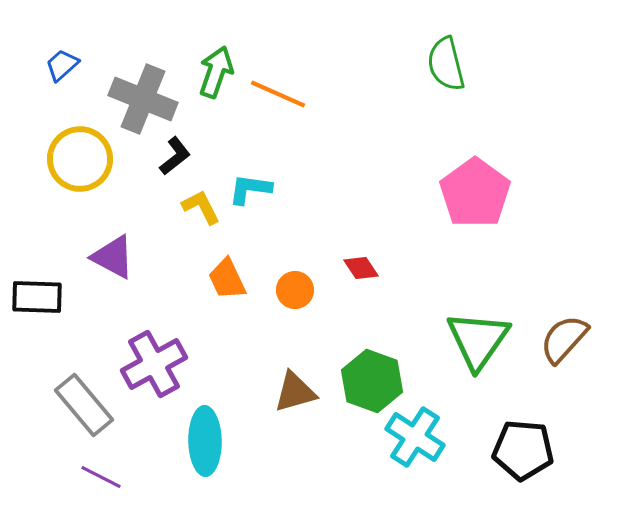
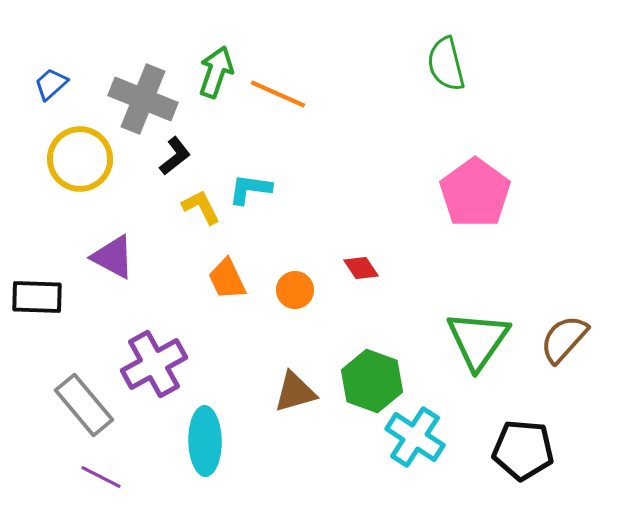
blue trapezoid: moved 11 px left, 19 px down
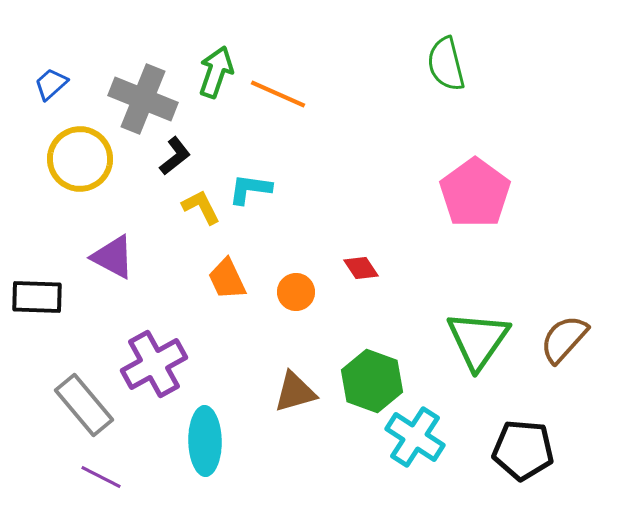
orange circle: moved 1 px right, 2 px down
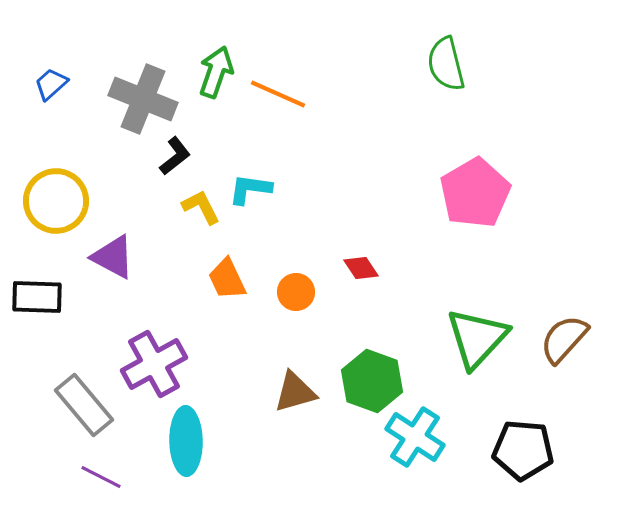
yellow circle: moved 24 px left, 42 px down
pink pentagon: rotated 6 degrees clockwise
green triangle: moved 1 px left, 2 px up; rotated 8 degrees clockwise
cyan ellipse: moved 19 px left
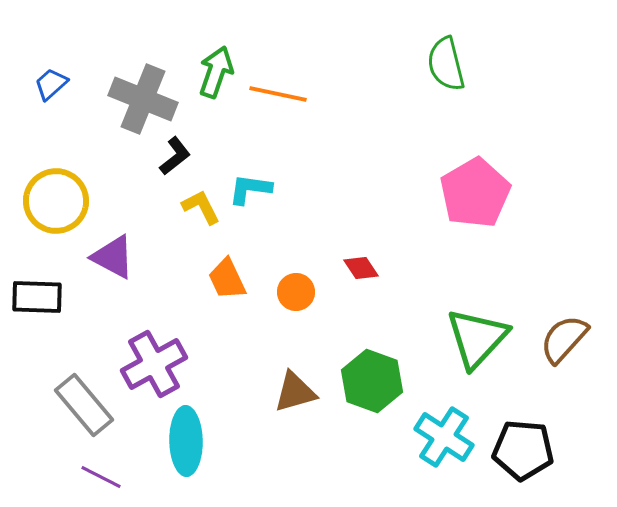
orange line: rotated 12 degrees counterclockwise
cyan cross: moved 29 px right
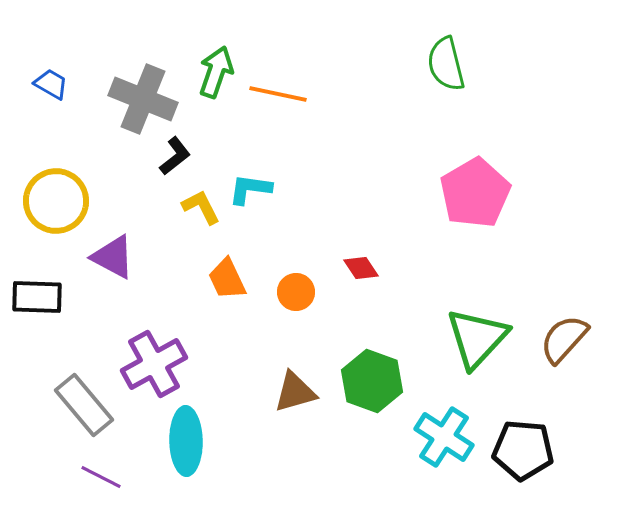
blue trapezoid: rotated 72 degrees clockwise
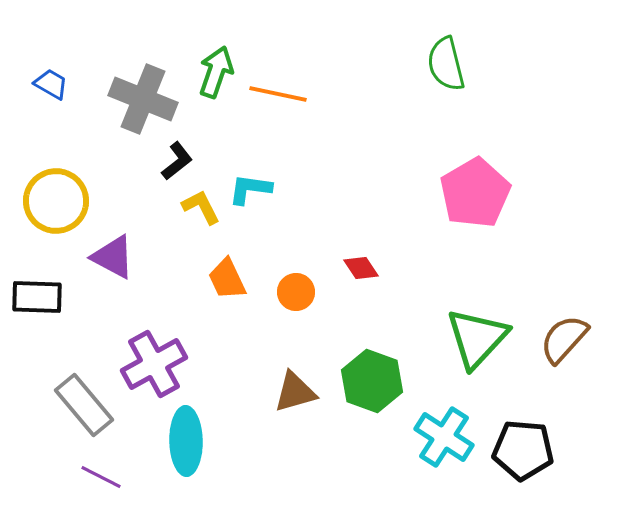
black L-shape: moved 2 px right, 5 px down
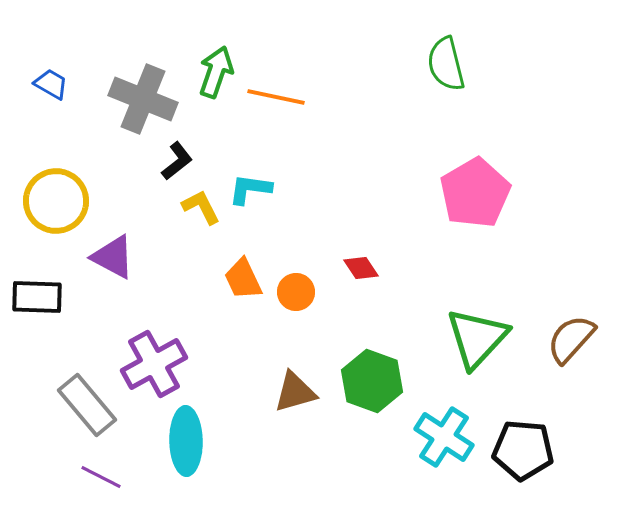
orange line: moved 2 px left, 3 px down
orange trapezoid: moved 16 px right
brown semicircle: moved 7 px right
gray rectangle: moved 3 px right
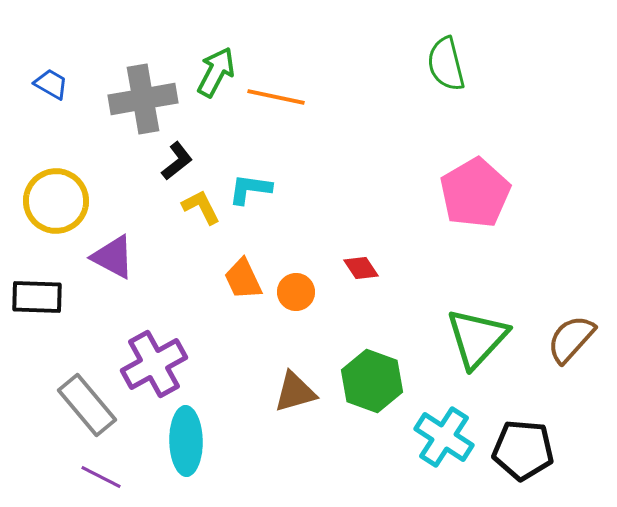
green arrow: rotated 9 degrees clockwise
gray cross: rotated 32 degrees counterclockwise
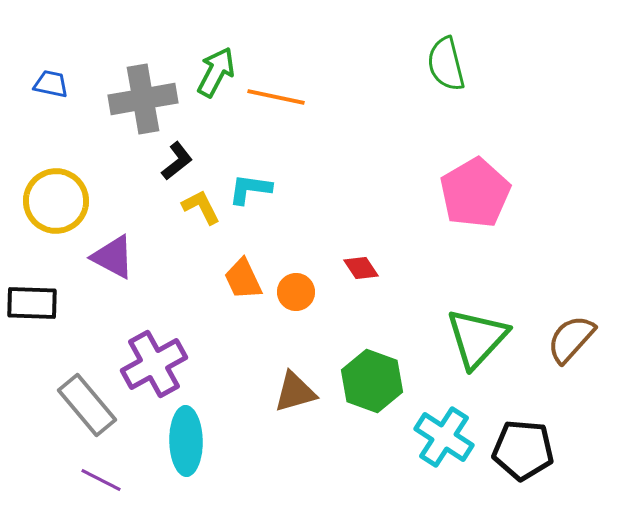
blue trapezoid: rotated 18 degrees counterclockwise
black rectangle: moved 5 px left, 6 px down
purple line: moved 3 px down
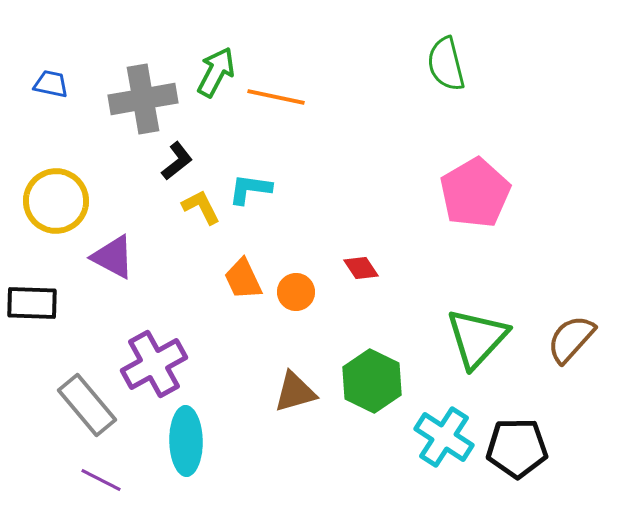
green hexagon: rotated 6 degrees clockwise
black pentagon: moved 6 px left, 2 px up; rotated 6 degrees counterclockwise
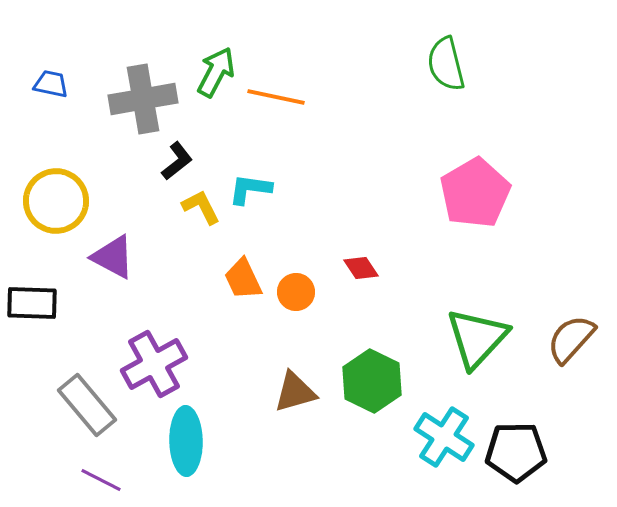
black pentagon: moved 1 px left, 4 px down
